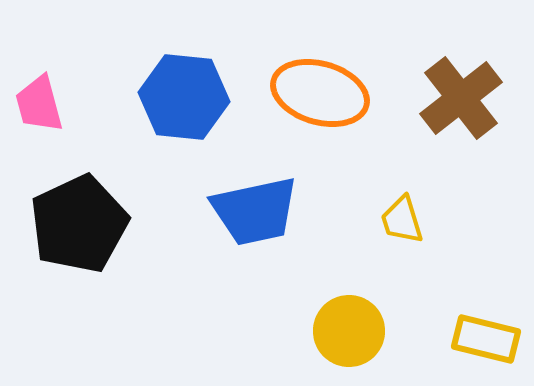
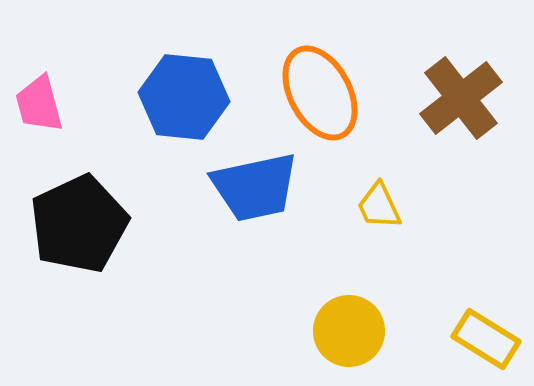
orange ellipse: rotated 46 degrees clockwise
blue trapezoid: moved 24 px up
yellow trapezoid: moved 23 px left, 14 px up; rotated 8 degrees counterclockwise
yellow rectangle: rotated 18 degrees clockwise
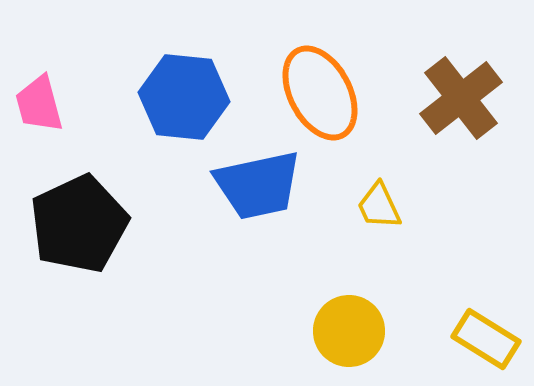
blue trapezoid: moved 3 px right, 2 px up
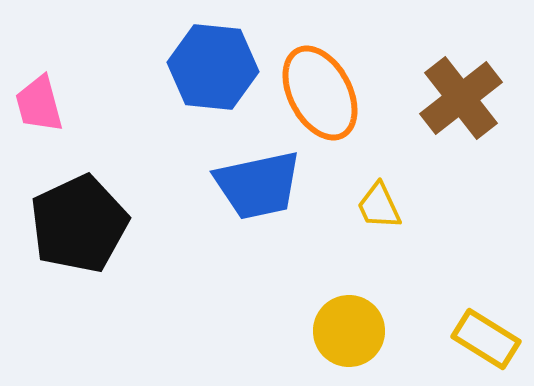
blue hexagon: moved 29 px right, 30 px up
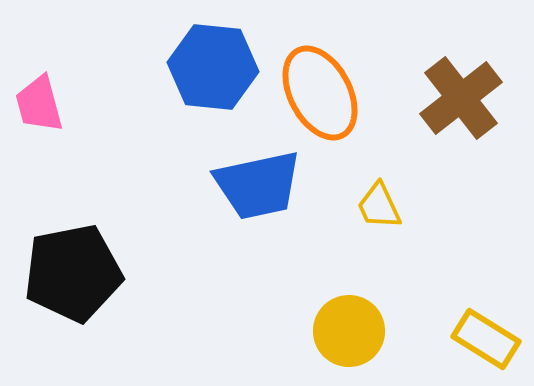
black pentagon: moved 6 px left, 49 px down; rotated 14 degrees clockwise
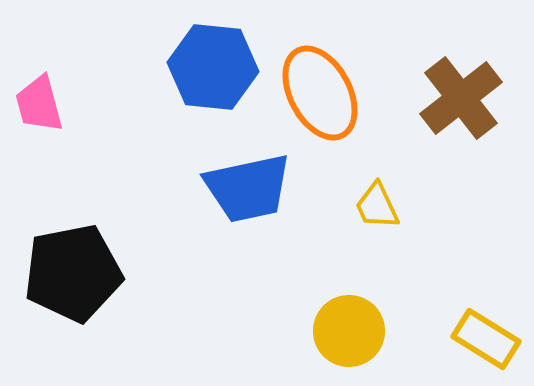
blue trapezoid: moved 10 px left, 3 px down
yellow trapezoid: moved 2 px left
